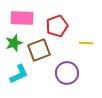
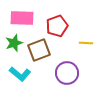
cyan L-shape: moved 1 px right; rotated 65 degrees clockwise
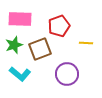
pink rectangle: moved 2 px left, 1 px down
red pentagon: moved 2 px right
green star: moved 2 px down
brown square: moved 1 px right, 1 px up
purple circle: moved 1 px down
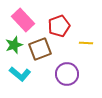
pink rectangle: moved 3 px right, 1 px down; rotated 45 degrees clockwise
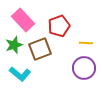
purple circle: moved 17 px right, 6 px up
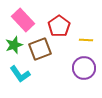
red pentagon: rotated 15 degrees counterclockwise
yellow line: moved 3 px up
cyan L-shape: rotated 15 degrees clockwise
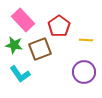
green star: rotated 30 degrees clockwise
purple circle: moved 4 px down
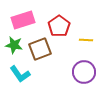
pink rectangle: rotated 65 degrees counterclockwise
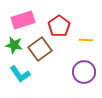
brown square: rotated 15 degrees counterclockwise
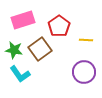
green star: moved 5 px down
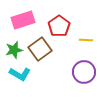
green star: rotated 24 degrees counterclockwise
cyan L-shape: rotated 25 degrees counterclockwise
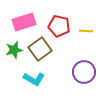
pink rectangle: moved 1 px right, 2 px down
red pentagon: rotated 25 degrees counterclockwise
yellow line: moved 9 px up
cyan L-shape: moved 14 px right, 5 px down
